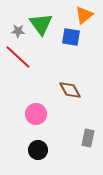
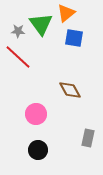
orange triangle: moved 18 px left, 2 px up
blue square: moved 3 px right, 1 px down
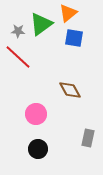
orange triangle: moved 2 px right
green triangle: rotated 30 degrees clockwise
black circle: moved 1 px up
